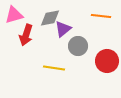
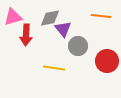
pink triangle: moved 1 px left, 2 px down
purple triangle: rotated 30 degrees counterclockwise
red arrow: rotated 15 degrees counterclockwise
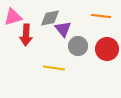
red circle: moved 12 px up
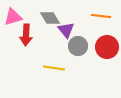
gray diamond: rotated 70 degrees clockwise
purple triangle: moved 3 px right, 1 px down
red circle: moved 2 px up
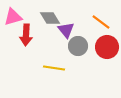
orange line: moved 6 px down; rotated 30 degrees clockwise
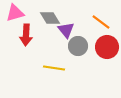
pink triangle: moved 2 px right, 4 px up
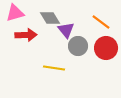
red arrow: rotated 95 degrees counterclockwise
red circle: moved 1 px left, 1 px down
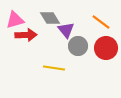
pink triangle: moved 7 px down
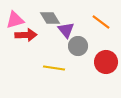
red circle: moved 14 px down
